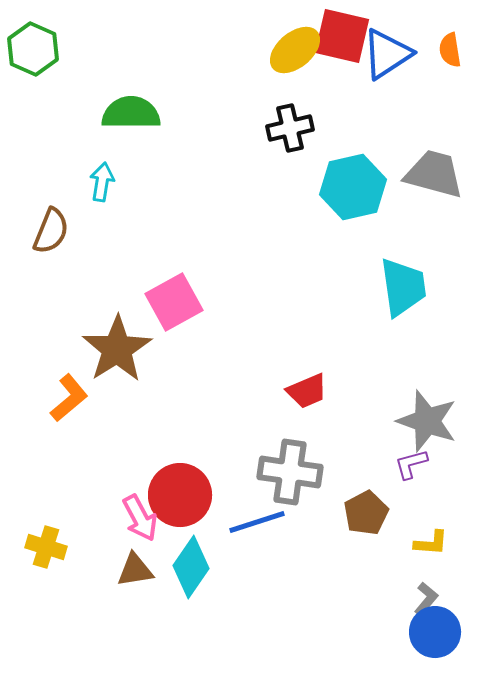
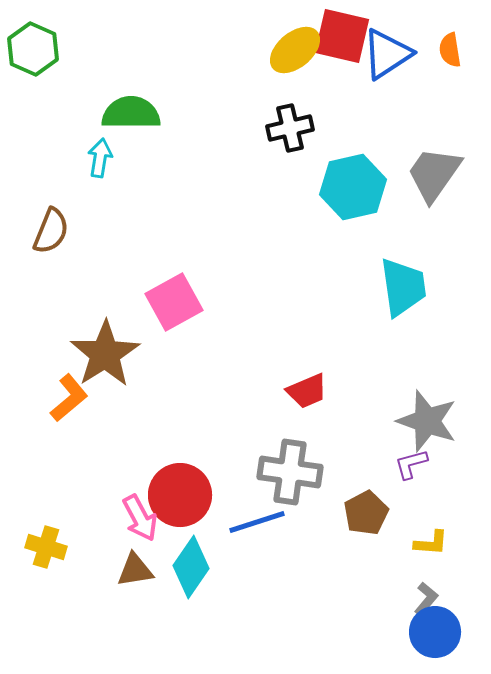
gray trapezoid: rotated 70 degrees counterclockwise
cyan arrow: moved 2 px left, 24 px up
brown star: moved 12 px left, 5 px down
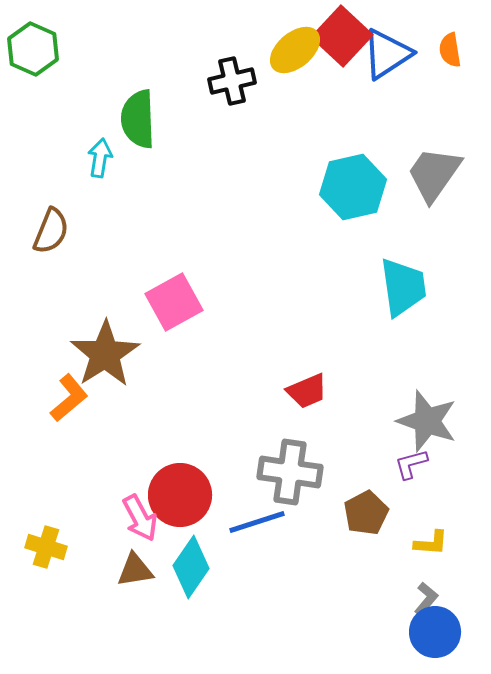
red square: rotated 30 degrees clockwise
green semicircle: moved 7 px right, 6 px down; rotated 92 degrees counterclockwise
black cross: moved 58 px left, 47 px up
